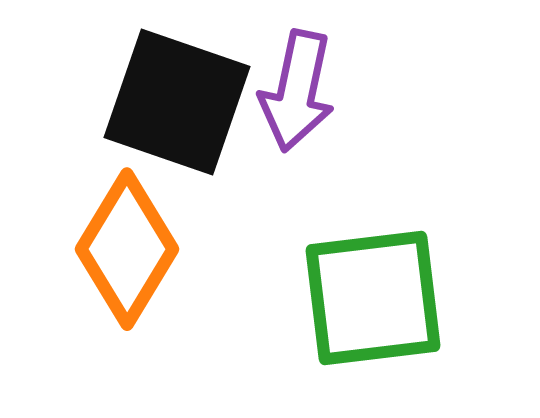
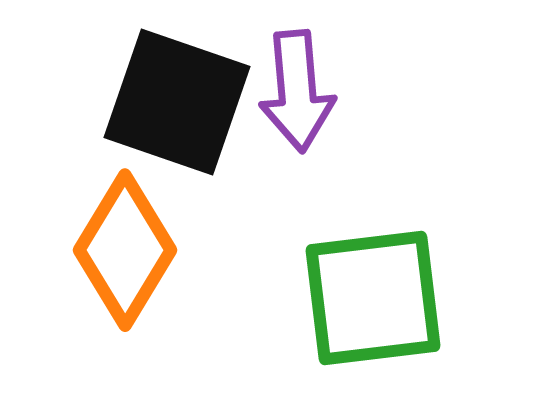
purple arrow: rotated 17 degrees counterclockwise
orange diamond: moved 2 px left, 1 px down
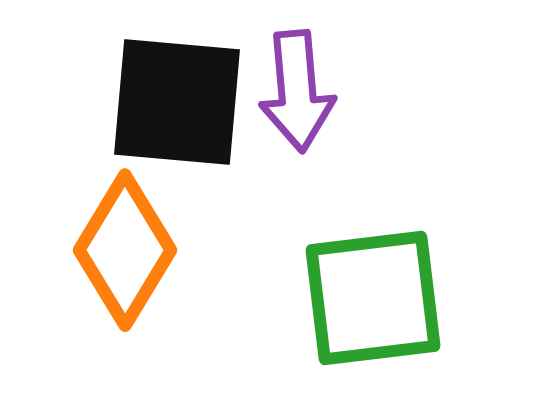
black square: rotated 14 degrees counterclockwise
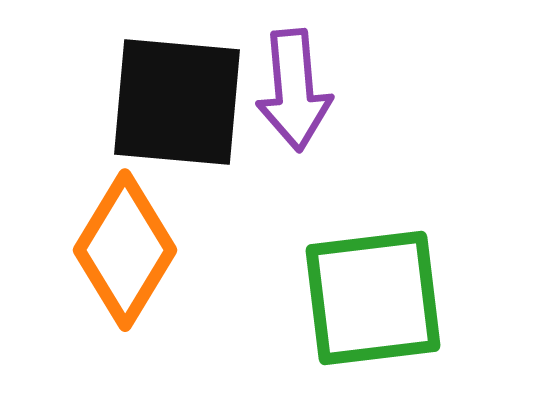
purple arrow: moved 3 px left, 1 px up
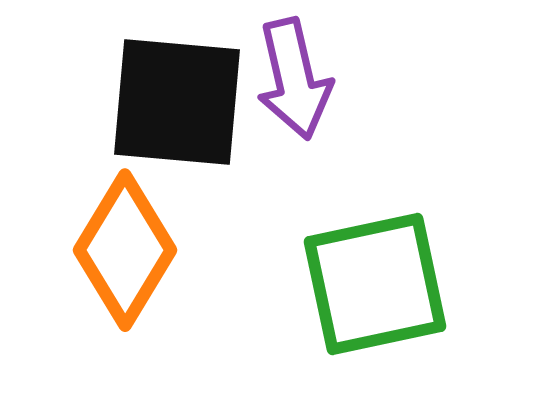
purple arrow: moved 11 px up; rotated 8 degrees counterclockwise
green square: moved 2 px right, 14 px up; rotated 5 degrees counterclockwise
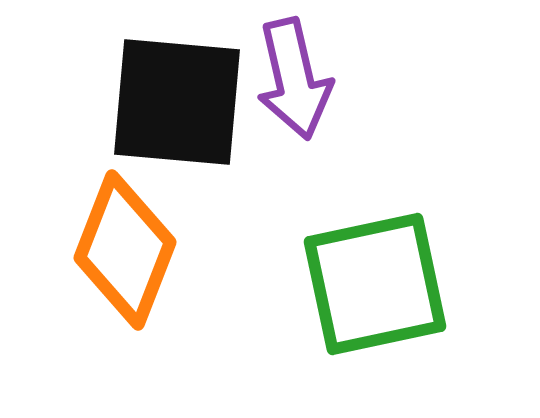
orange diamond: rotated 10 degrees counterclockwise
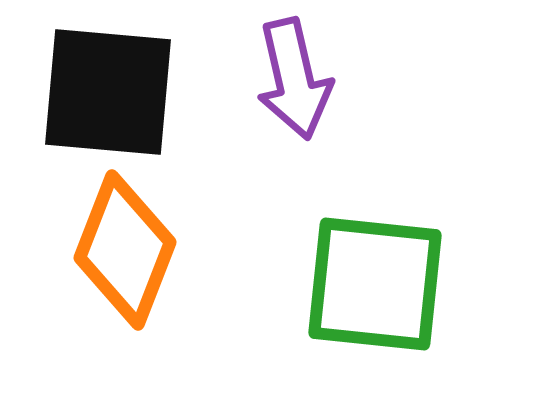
black square: moved 69 px left, 10 px up
green square: rotated 18 degrees clockwise
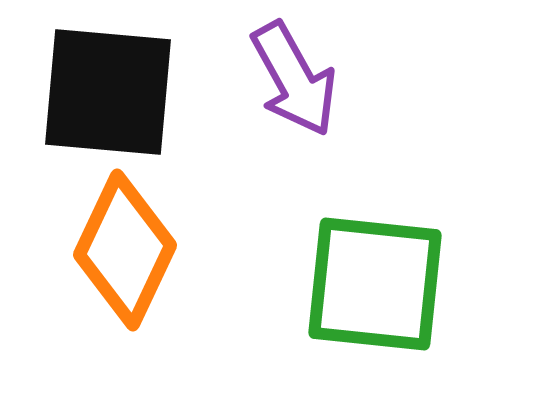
purple arrow: rotated 16 degrees counterclockwise
orange diamond: rotated 4 degrees clockwise
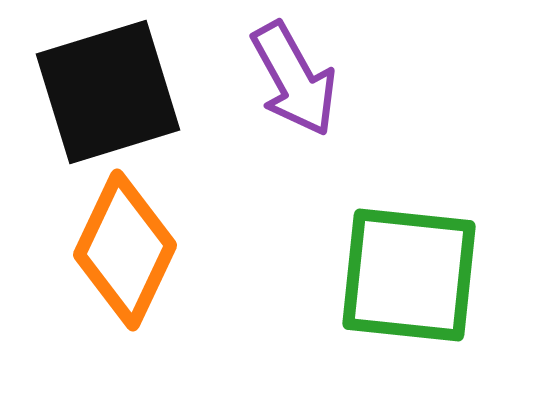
black square: rotated 22 degrees counterclockwise
green square: moved 34 px right, 9 px up
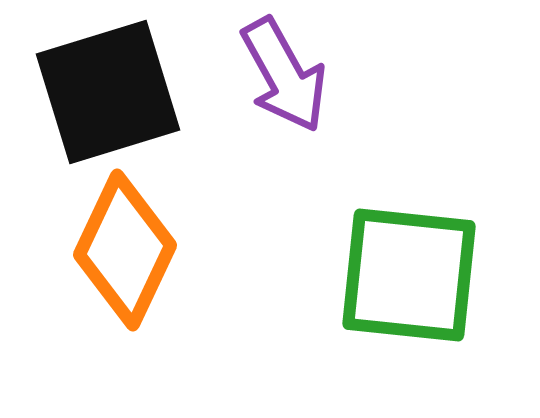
purple arrow: moved 10 px left, 4 px up
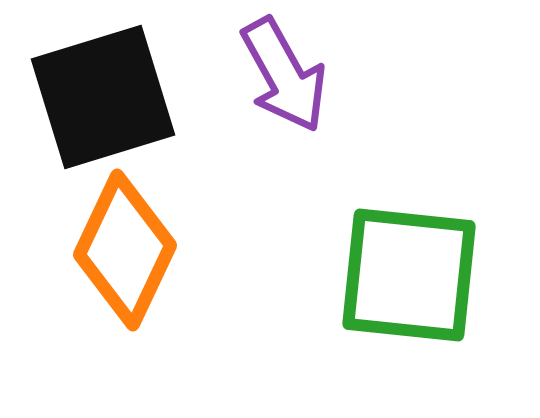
black square: moved 5 px left, 5 px down
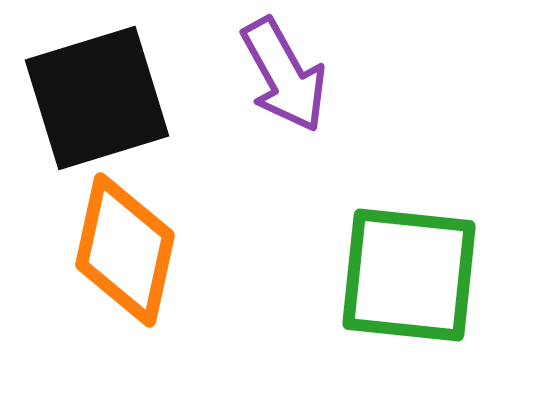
black square: moved 6 px left, 1 px down
orange diamond: rotated 13 degrees counterclockwise
